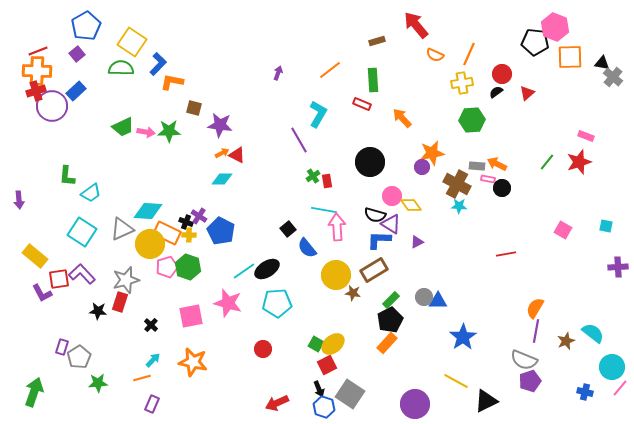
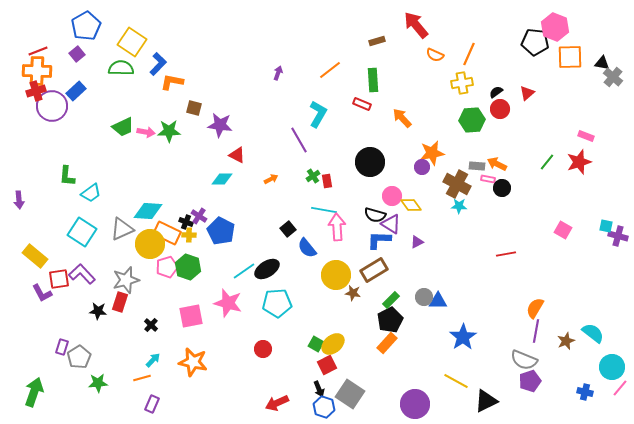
red circle at (502, 74): moved 2 px left, 35 px down
orange arrow at (222, 153): moved 49 px right, 26 px down
purple cross at (618, 267): moved 31 px up; rotated 18 degrees clockwise
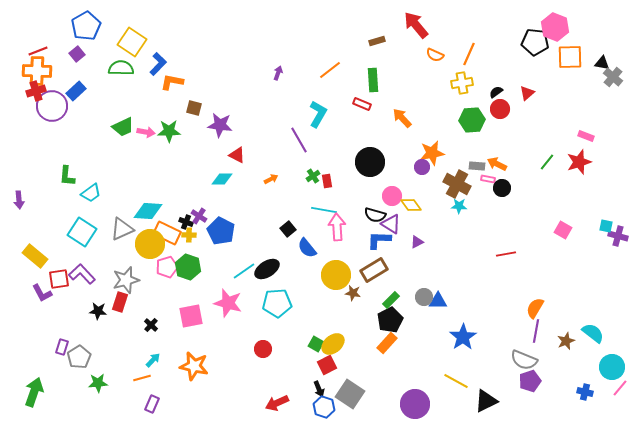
orange star at (193, 362): moved 1 px right, 4 px down
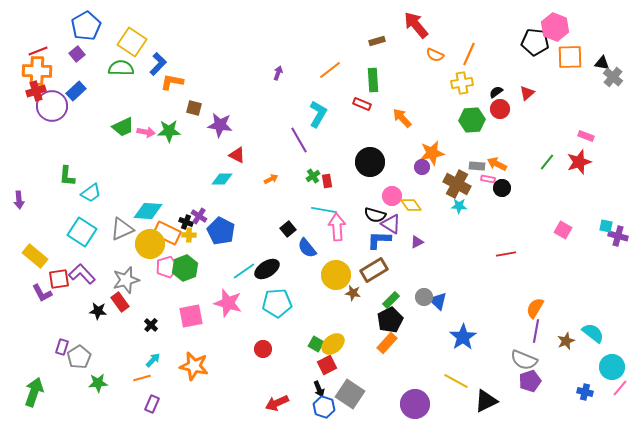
green hexagon at (188, 267): moved 3 px left, 1 px down; rotated 20 degrees clockwise
blue triangle at (438, 301): rotated 42 degrees clockwise
red rectangle at (120, 302): rotated 54 degrees counterclockwise
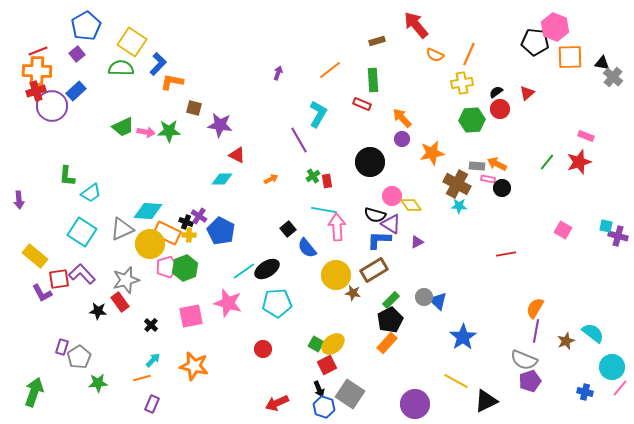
purple circle at (422, 167): moved 20 px left, 28 px up
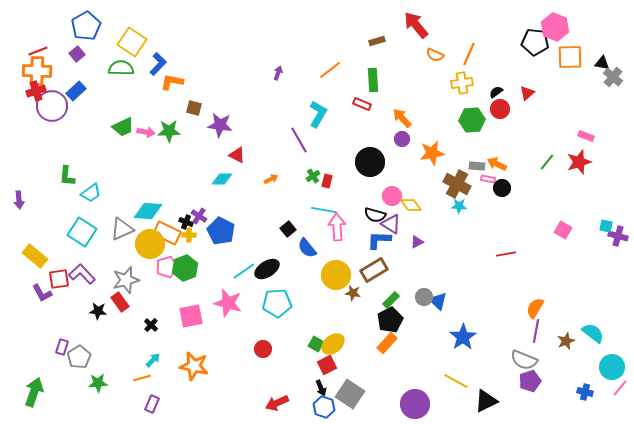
red rectangle at (327, 181): rotated 24 degrees clockwise
black arrow at (319, 389): moved 2 px right, 1 px up
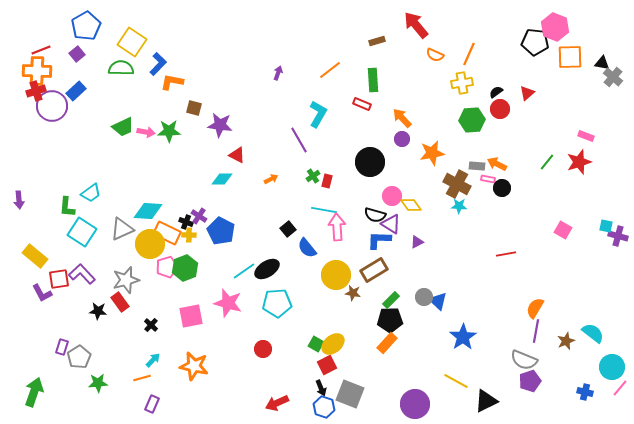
red line at (38, 51): moved 3 px right, 1 px up
green L-shape at (67, 176): moved 31 px down
black pentagon at (390, 320): rotated 25 degrees clockwise
gray square at (350, 394): rotated 12 degrees counterclockwise
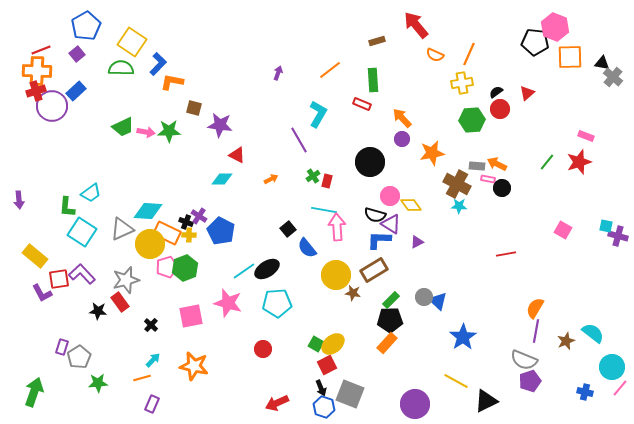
pink circle at (392, 196): moved 2 px left
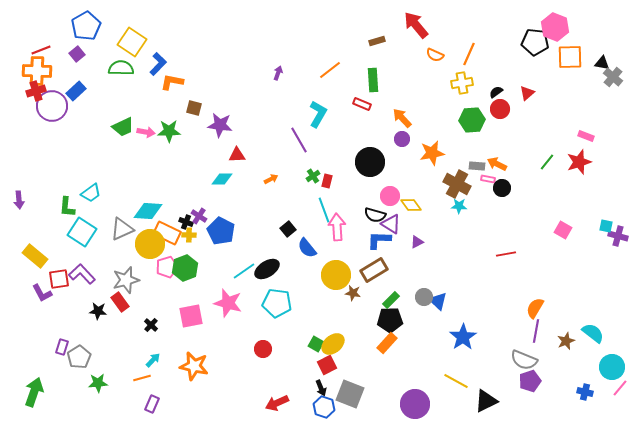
red triangle at (237, 155): rotated 30 degrees counterclockwise
cyan line at (324, 210): rotated 60 degrees clockwise
cyan pentagon at (277, 303): rotated 12 degrees clockwise
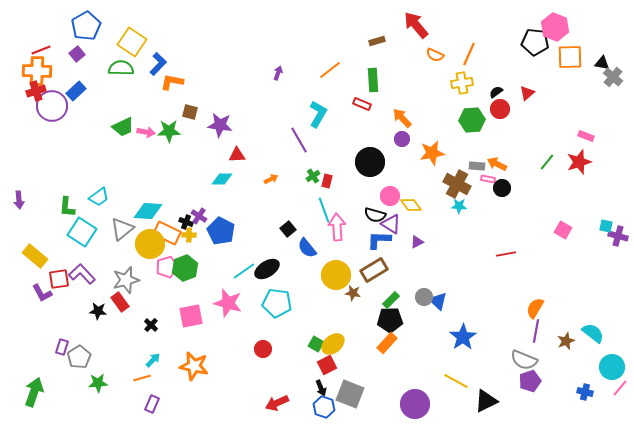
brown square at (194, 108): moved 4 px left, 4 px down
cyan trapezoid at (91, 193): moved 8 px right, 4 px down
gray triangle at (122, 229): rotated 15 degrees counterclockwise
